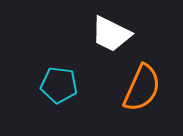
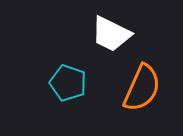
cyan pentagon: moved 9 px right, 2 px up; rotated 12 degrees clockwise
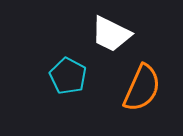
cyan pentagon: moved 7 px up; rotated 9 degrees clockwise
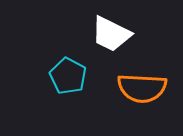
orange semicircle: rotated 69 degrees clockwise
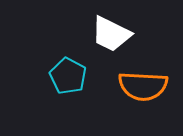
orange semicircle: moved 1 px right, 2 px up
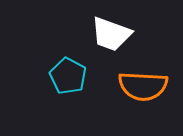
white trapezoid: rotated 6 degrees counterclockwise
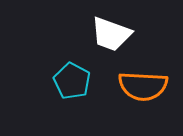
cyan pentagon: moved 4 px right, 5 px down
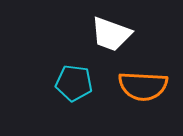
cyan pentagon: moved 2 px right, 2 px down; rotated 21 degrees counterclockwise
